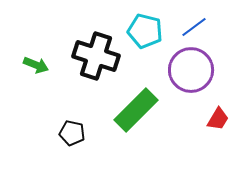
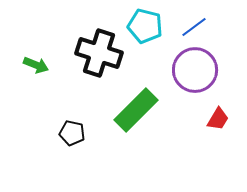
cyan pentagon: moved 5 px up
black cross: moved 3 px right, 3 px up
purple circle: moved 4 px right
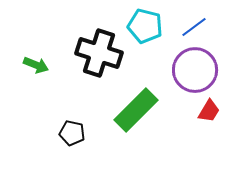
red trapezoid: moved 9 px left, 8 px up
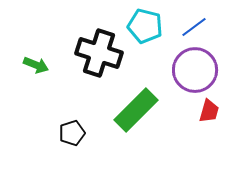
red trapezoid: rotated 15 degrees counterclockwise
black pentagon: rotated 30 degrees counterclockwise
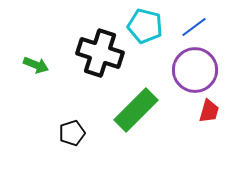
black cross: moved 1 px right
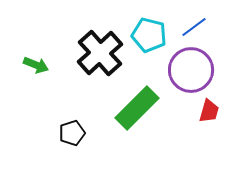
cyan pentagon: moved 4 px right, 9 px down
black cross: rotated 30 degrees clockwise
purple circle: moved 4 px left
green rectangle: moved 1 px right, 2 px up
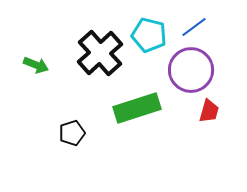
green rectangle: rotated 27 degrees clockwise
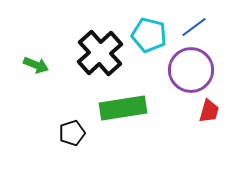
green rectangle: moved 14 px left; rotated 9 degrees clockwise
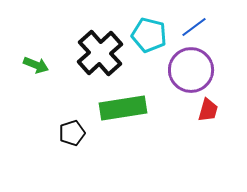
red trapezoid: moved 1 px left, 1 px up
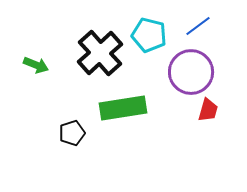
blue line: moved 4 px right, 1 px up
purple circle: moved 2 px down
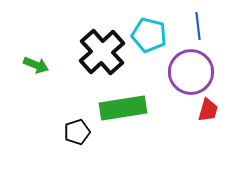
blue line: rotated 60 degrees counterclockwise
black cross: moved 2 px right, 1 px up
black pentagon: moved 5 px right, 1 px up
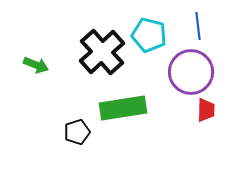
red trapezoid: moved 2 px left; rotated 15 degrees counterclockwise
